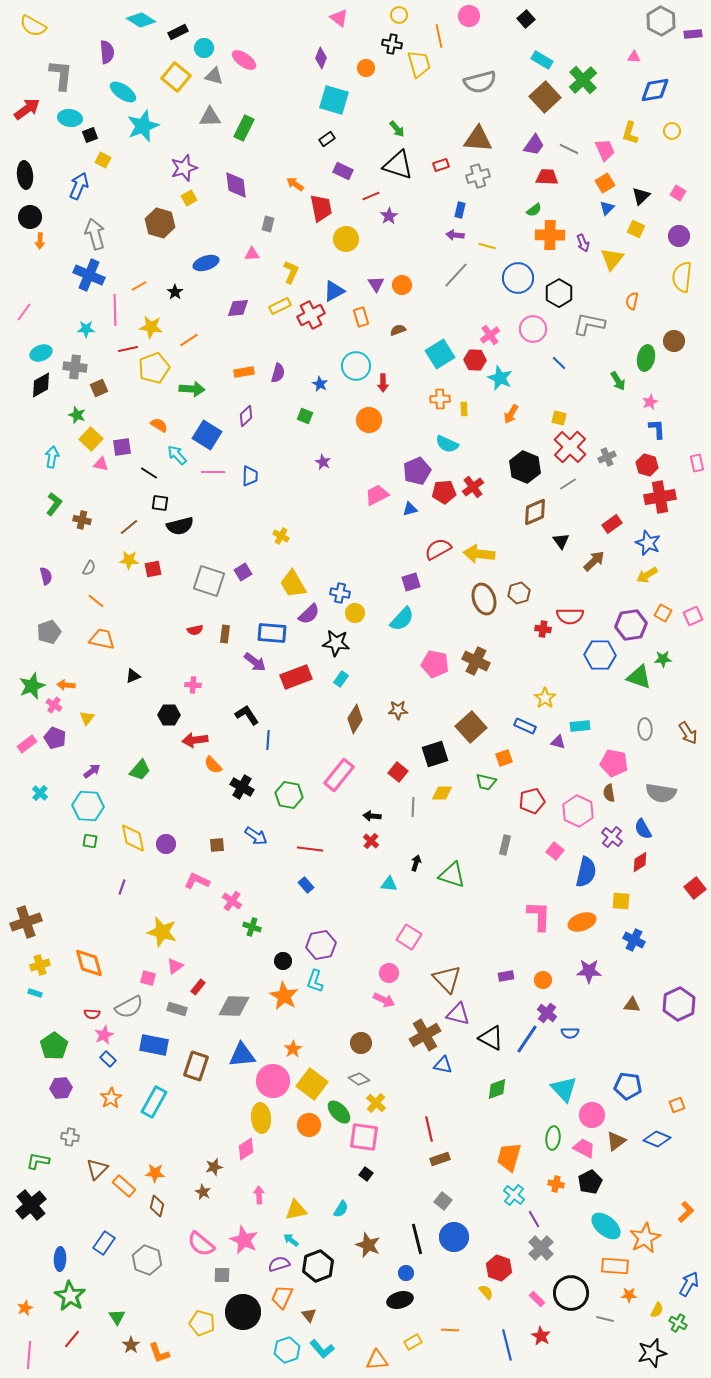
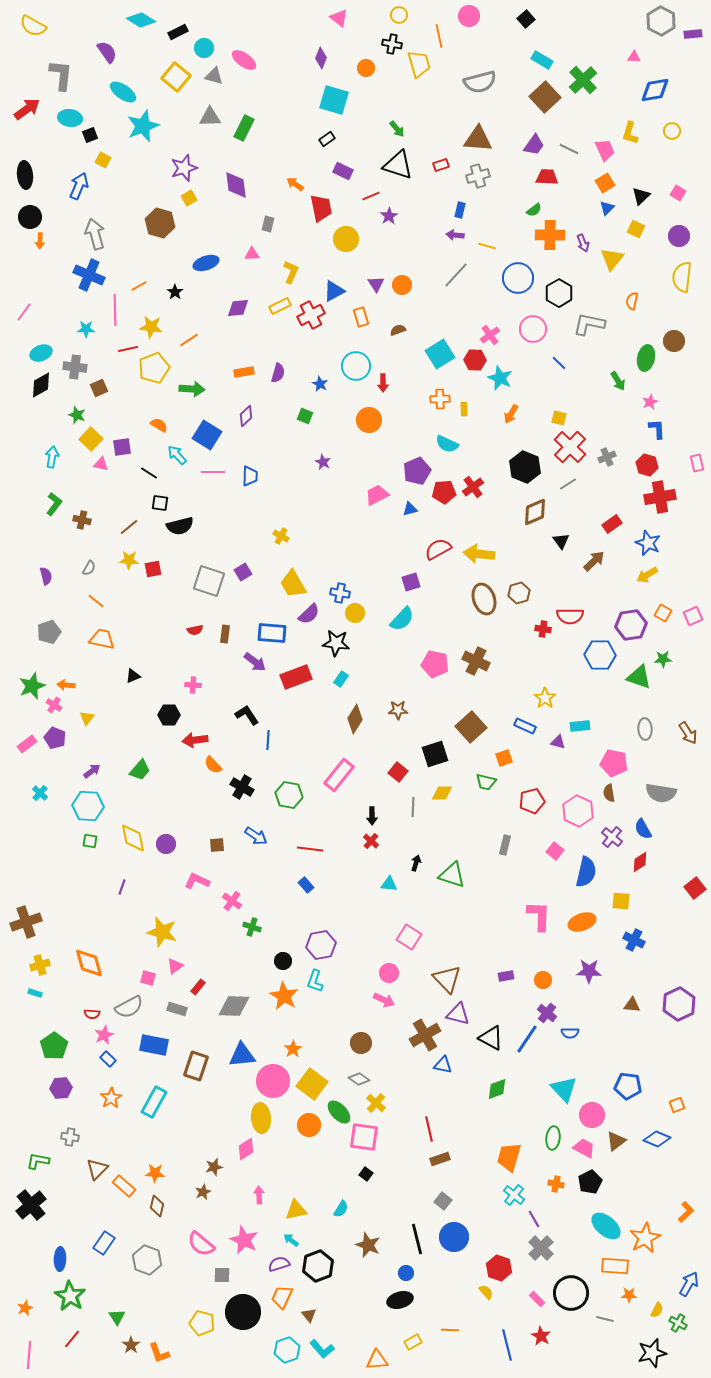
purple semicircle at (107, 52): rotated 30 degrees counterclockwise
black arrow at (372, 816): rotated 96 degrees counterclockwise
brown star at (203, 1192): rotated 21 degrees clockwise
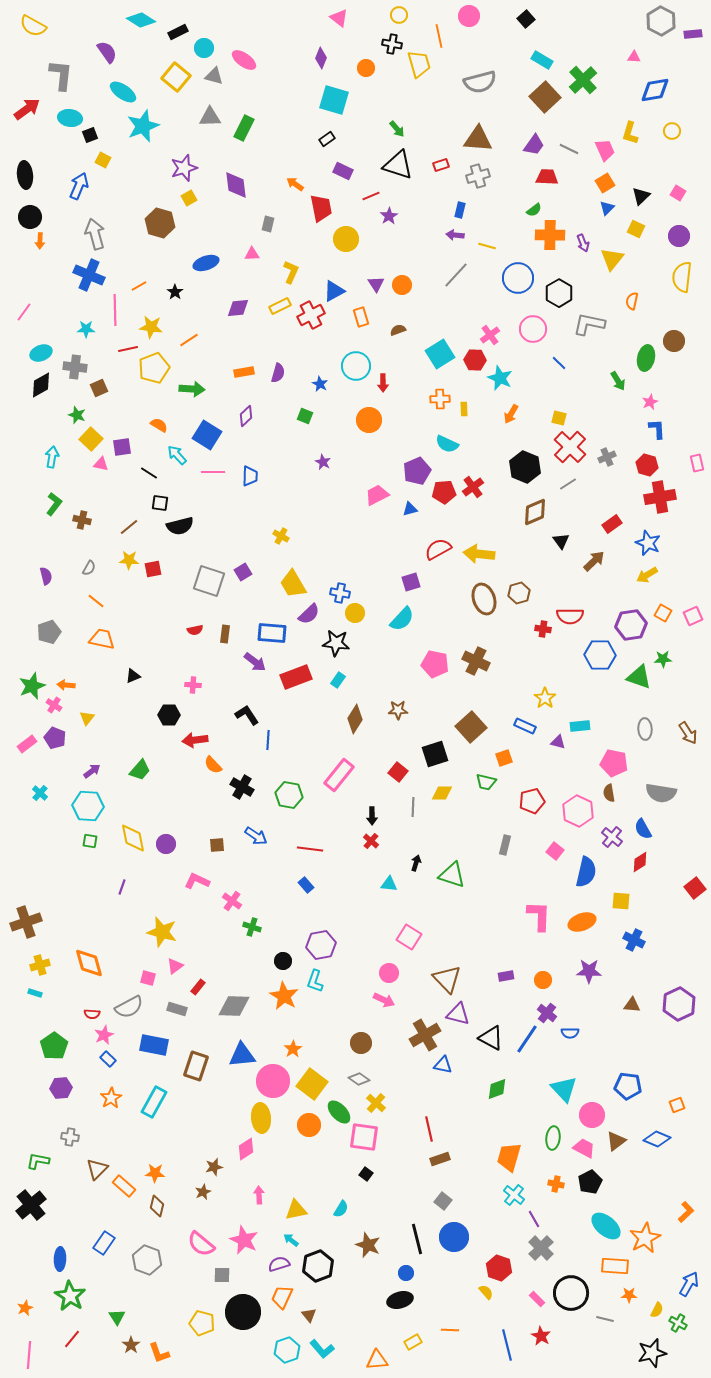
cyan rectangle at (341, 679): moved 3 px left, 1 px down
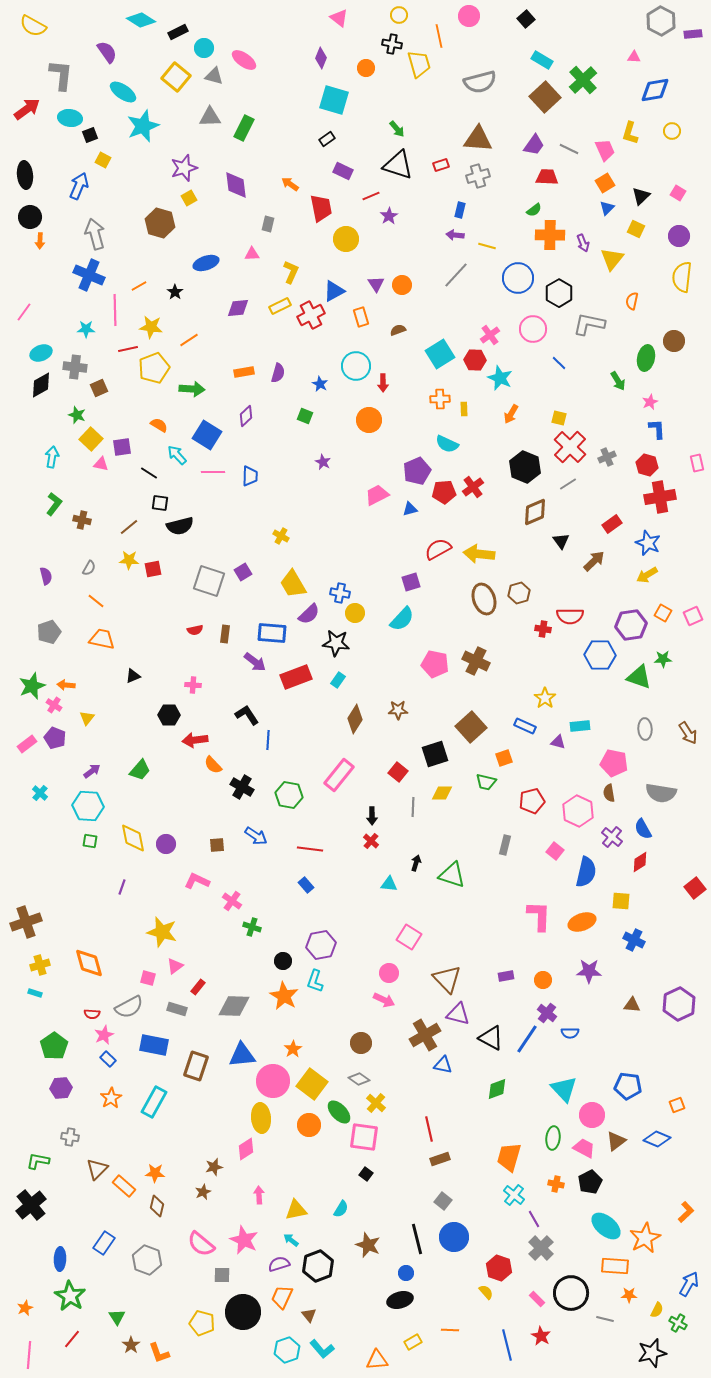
orange arrow at (295, 184): moved 5 px left
